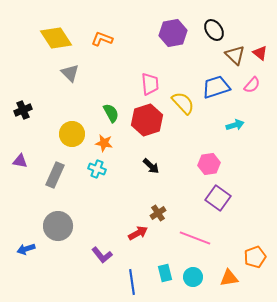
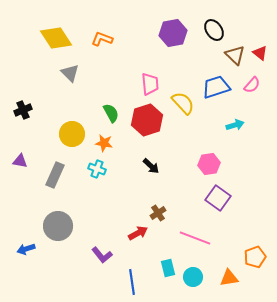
cyan rectangle: moved 3 px right, 5 px up
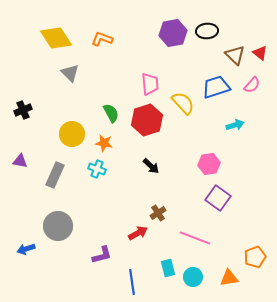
black ellipse: moved 7 px left, 1 px down; rotated 60 degrees counterclockwise
purple L-shape: rotated 65 degrees counterclockwise
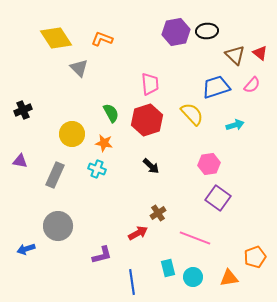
purple hexagon: moved 3 px right, 1 px up
gray triangle: moved 9 px right, 5 px up
yellow semicircle: moved 9 px right, 11 px down
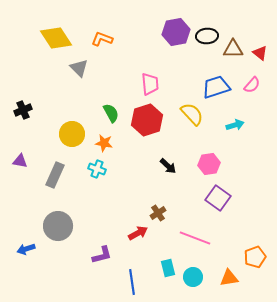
black ellipse: moved 5 px down
brown triangle: moved 2 px left, 6 px up; rotated 45 degrees counterclockwise
black arrow: moved 17 px right
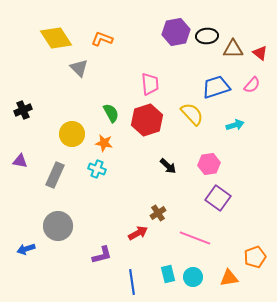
cyan rectangle: moved 6 px down
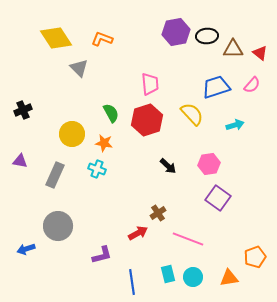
pink line: moved 7 px left, 1 px down
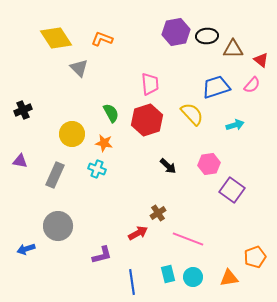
red triangle: moved 1 px right, 7 px down
purple square: moved 14 px right, 8 px up
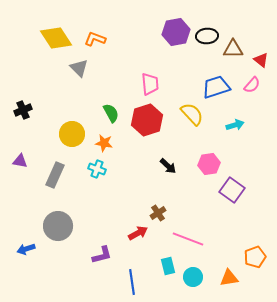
orange L-shape: moved 7 px left
cyan rectangle: moved 8 px up
